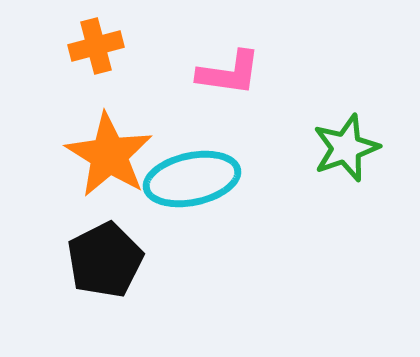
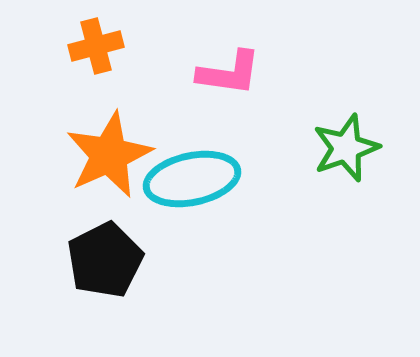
orange star: rotated 16 degrees clockwise
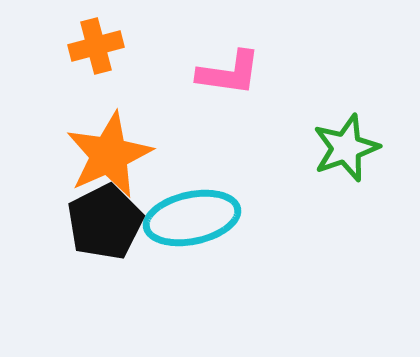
cyan ellipse: moved 39 px down
black pentagon: moved 38 px up
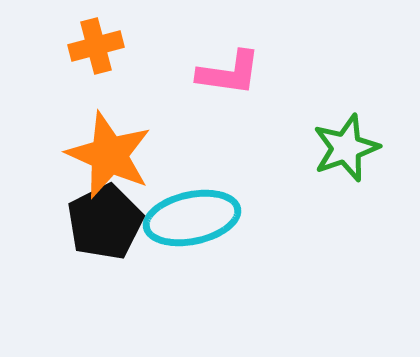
orange star: rotated 24 degrees counterclockwise
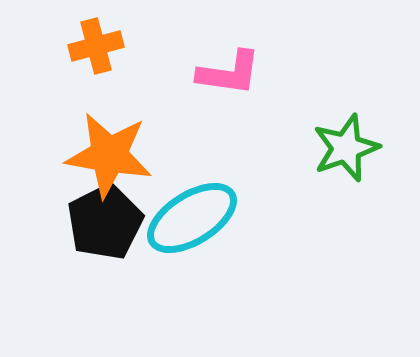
orange star: rotated 14 degrees counterclockwise
cyan ellipse: rotated 20 degrees counterclockwise
